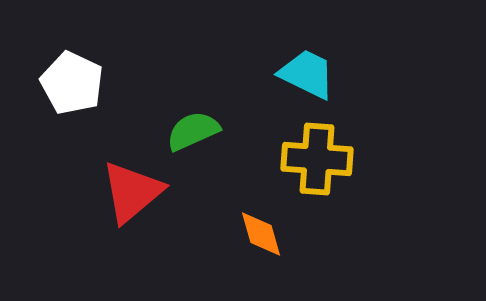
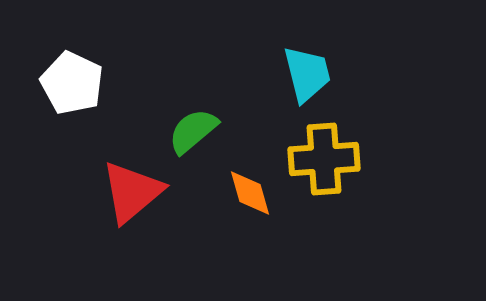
cyan trapezoid: rotated 50 degrees clockwise
green semicircle: rotated 16 degrees counterclockwise
yellow cross: moved 7 px right; rotated 8 degrees counterclockwise
orange diamond: moved 11 px left, 41 px up
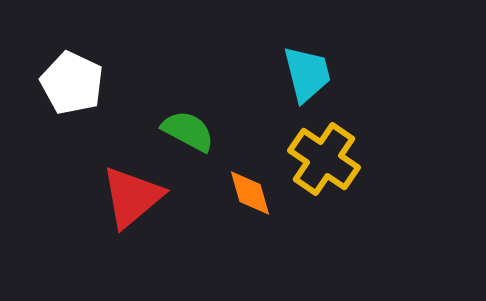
green semicircle: moved 5 px left; rotated 68 degrees clockwise
yellow cross: rotated 38 degrees clockwise
red triangle: moved 5 px down
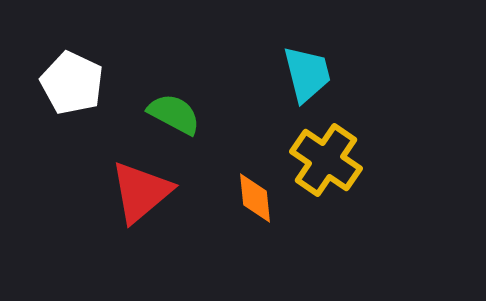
green semicircle: moved 14 px left, 17 px up
yellow cross: moved 2 px right, 1 px down
orange diamond: moved 5 px right, 5 px down; rotated 10 degrees clockwise
red triangle: moved 9 px right, 5 px up
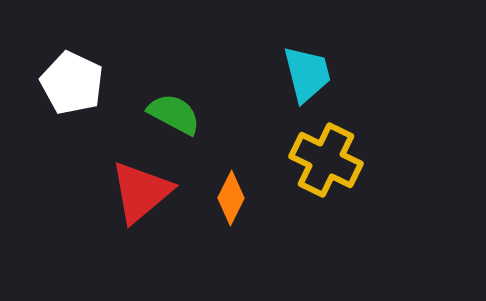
yellow cross: rotated 8 degrees counterclockwise
orange diamond: moved 24 px left; rotated 32 degrees clockwise
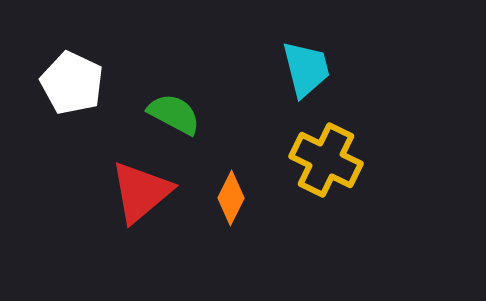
cyan trapezoid: moved 1 px left, 5 px up
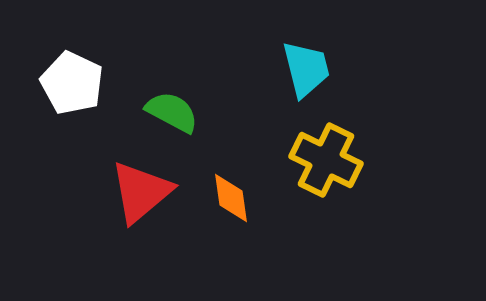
green semicircle: moved 2 px left, 2 px up
orange diamond: rotated 34 degrees counterclockwise
